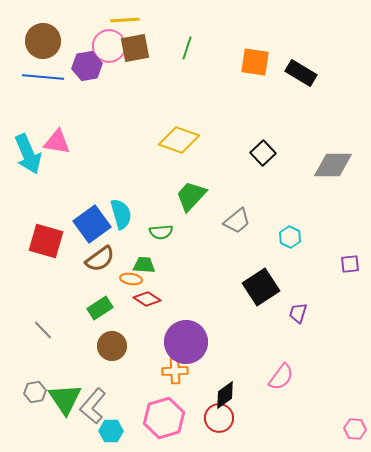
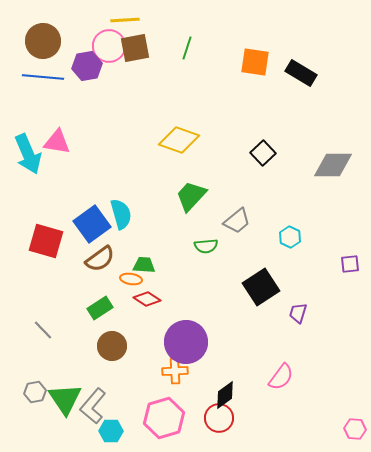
green semicircle at (161, 232): moved 45 px right, 14 px down
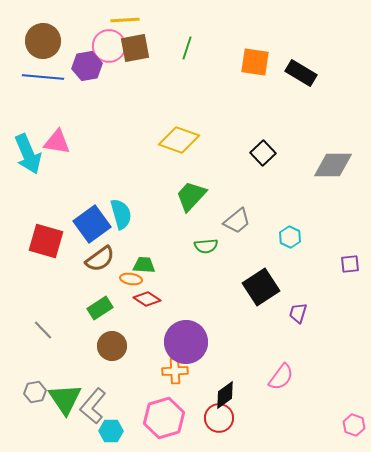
pink hexagon at (355, 429): moved 1 px left, 4 px up; rotated 15 degrees clockwise
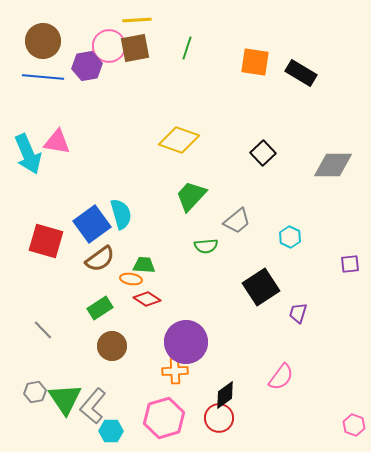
yellow line at (125, 20): moved 12 px right
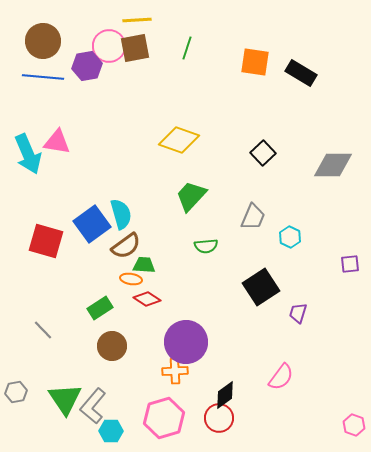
gray trapezoid at (237, 221): moved 16 px right, 4 px up; rotated 28 degrees counterclockwise
brown semicircle at (100, 259): moved 26 px right, 13 px up
gray hexagon at (35, 392): moved 19 px left
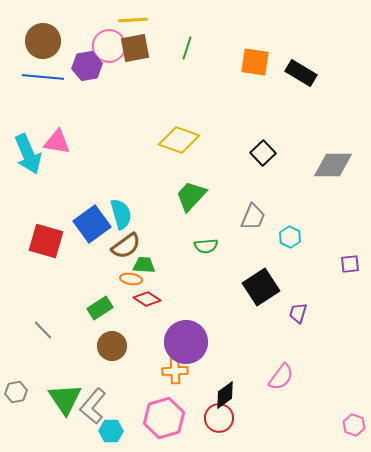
yellow line at (137, 20): moved 4 px left
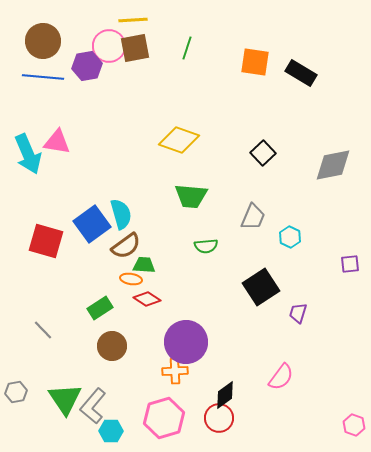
gray diamond at (333, 165): rotated 12 degrees counterclockwise
green trapezoid at (191, 196): rotated 128 degrees counterclockwise
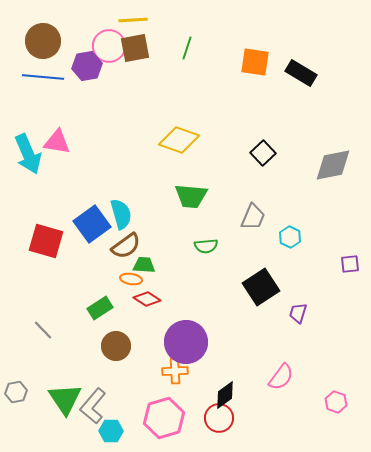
brown circle at (112, 346): moved 4 px right
pink hexagon at (354, 425): moved 18 px left, 23 px up
